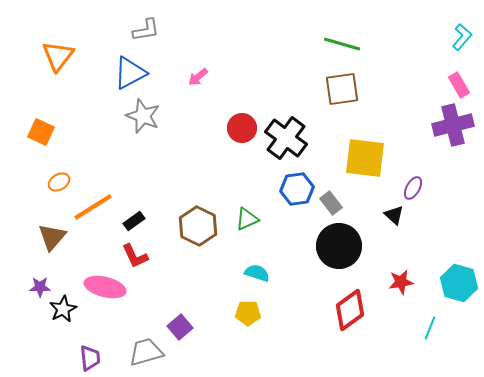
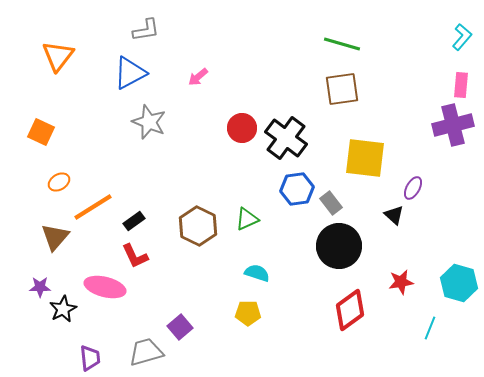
pink rectangle: moved 2 px right; rotated 35 degrees clockwise
gray star: moved 6 px right, 6 px down
brown triangle: moved 3 px right
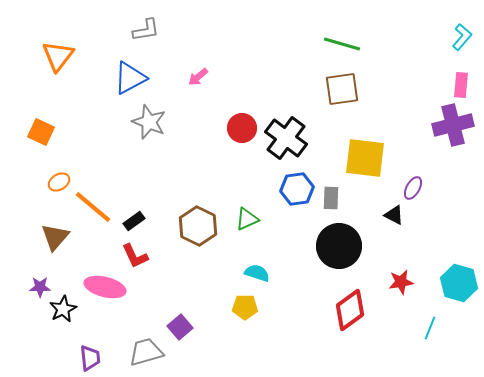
blue triangle: moved 5 px down
gray rectangle: moved 5 px up; rotated 40 degrees clockwise
orange line: rotated 72 degrees clockwise
black triangle: rotated 15 degrees counterclockwise
yellow pentagon: moved 3 px left, 6 px up
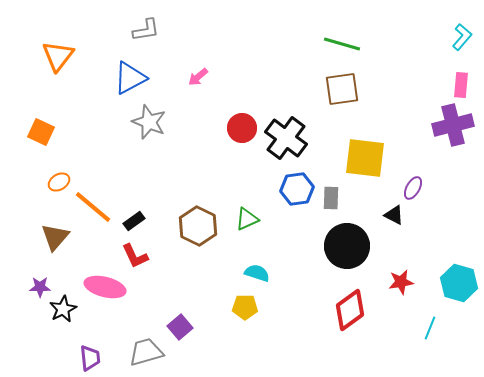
black circle: moved 8 px right
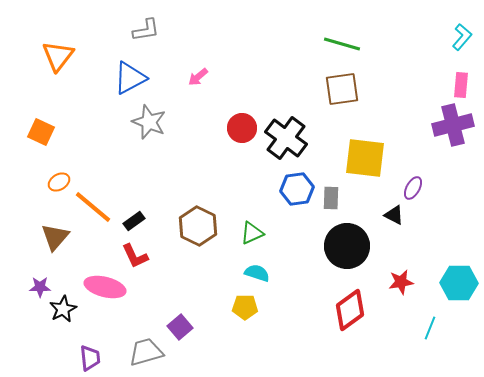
green triangle: moved 5 px right, 14 px down
cyan hexagon: rotated 15 degrees counterclockwise
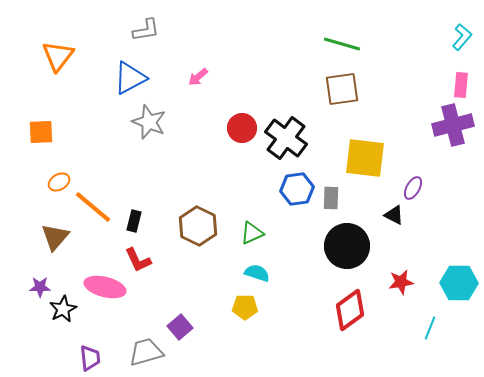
orange square: rotated 28 degrees counterclockwise
black rectangle: rotated 40 degrees counterclockwise
red L-shape: moved 3 px right, 4 px down
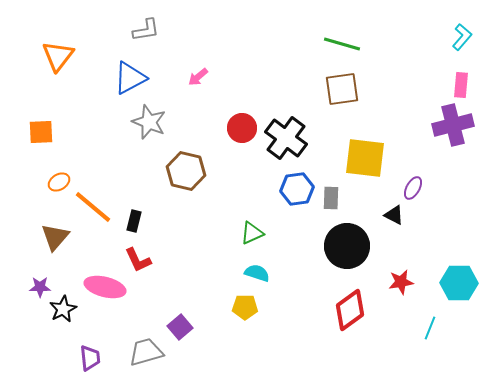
brown hexagon: moved 12 px left, 55 px up; rotated 12 degrees counterclockwise
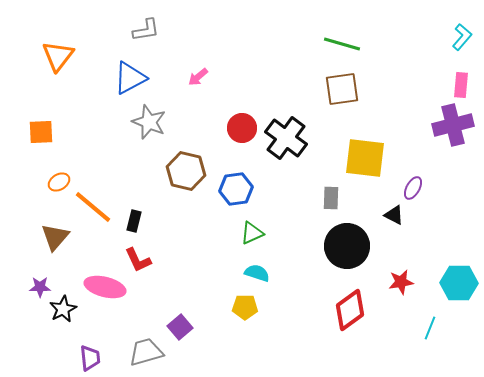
blue hexagon: moved 61 px left
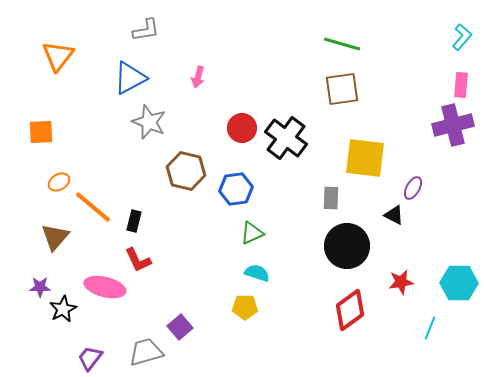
pink arrow: rotated 35 degrees counterclockwise
purple trapezoid: rotated 136 degrees counterclockwise
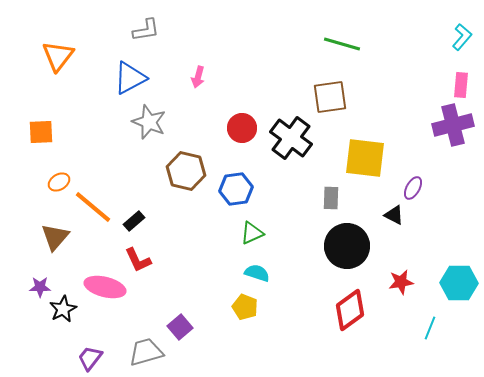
brown square: moved 12 px left, 8 px down
black cross: moved 5 px right
black rectangle: rotated 35 degrees clockwise
yellow pentagon: rotated 20 degrees clockwise
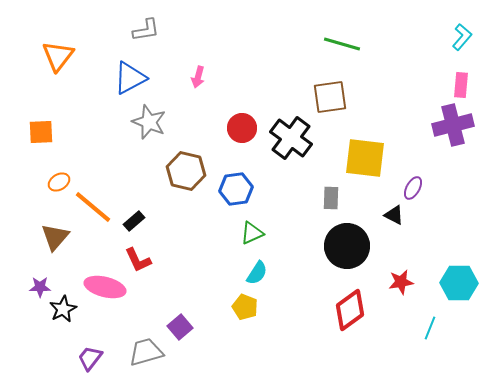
cyan semicircle: rotated 105 degrees clockwise
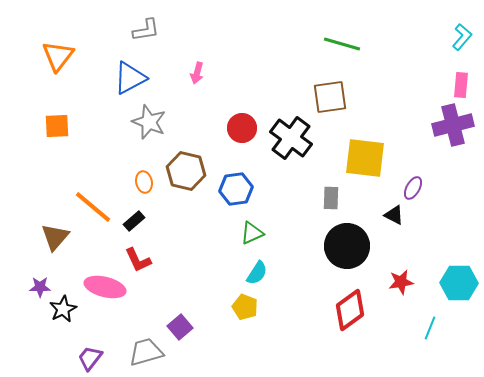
pink arrow: moved 1 px left, 4 px up
orange square: moved 16 px right, 6 px up
orange ellipse: moved 85 px right; rotated 70 degrees counterclockwise
